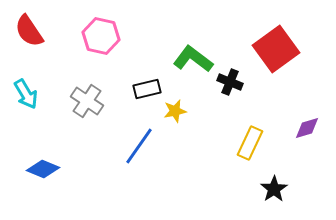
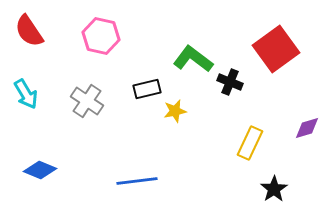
blue line: moved 2 px left, 35 px down; rotated 48 degrees clockwise
blue diamond: moved 3 px left, 1 px down
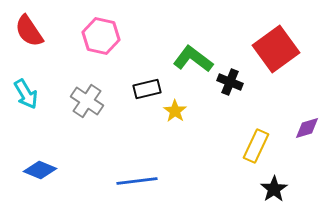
yellow star: rotated 25 degrees counterclockwise
yellow rectangle: moved 6 px right, 3 px down
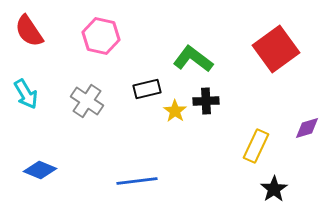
black cross: moved 24 px left, 19 px down; rotated 25 degrees counterclockwise
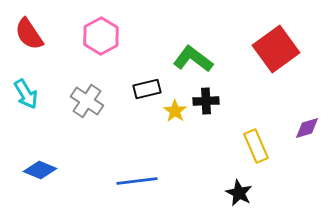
red semicircle: moved 3 px down
pink hexagon: rotated 18 degrees clockwise
yellow rectangle: rotated 48 degrees counterclockwise
black star: moved 35 px left, 4 px down; rotated 12 degrees counterclockwise
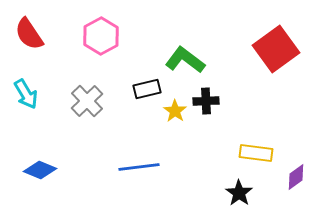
green L-shape: moved 8 px left, 1 px down
gray cross: rotated 12 degrees clockwise
purple diamond: moved 11 px left, 49 px down; rotated 20 degrees counterclockwise
yellow rectangle: moved 7 px down; rotated 60 degrees counterclockwise
blue line: moved 2 px right, 14 px up
black star: rotated 8 degrees clockwise
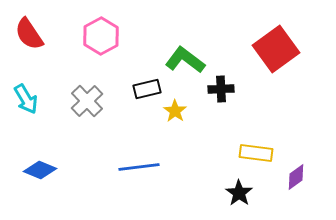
cyan arrow: moved 5 px down
black cross: moved 15 px right, 12 px up
